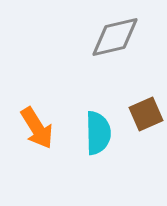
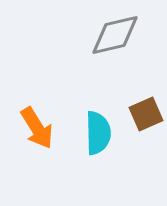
gray diamond: moved 2 px up
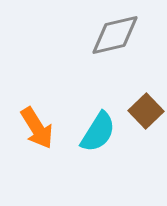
brown square: moved 3 px up; rotated 20 degrees counterclockwise
cyan semicircle: moved 1 px up; rotated 33 degrees clockwise
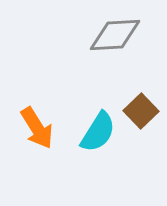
gray diamond: rotated 10 degrees clockwise
brown square: moved 5 px left
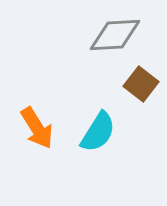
brown square: moved 27 px up; rotated 8 degrees counterclockwise
